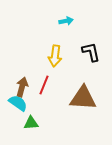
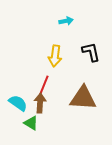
brown arrow: moved 18 px right, 16 px down; rotated 12 degrees counterclockwise
green triangle: rotated 35 degrees clockwise
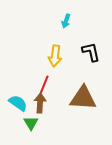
cyan arrow: rotated 120 degrees clockwise
green triangle: rotated 28 degrees clockwise
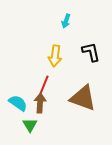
brown triangle: rotated 16 degrees clockwise
green triangle: moved 1 px left, 2 px down
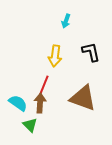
green triangle: rotated 14 degrees counterclockwise
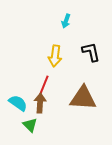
brown triangle: rotated 16 degrees counterclockwise
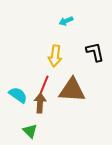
cyan arrow: rotated 48 degrees clockwise
black L-shape: moved 4 px right
brown triangle: moved 11 px left, 8 px up
cyan semicircle: moved 8 px up
green triangle: moved 6 px down
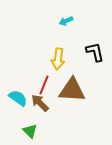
yellow arrow: moved 3 px right, 3 px down
cyan semicircle: moved 3 px down
brown arrow: rotated 48 degrees counterclockwise
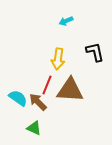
red line: moved 3 px right
brown triangle: moved 2 px left
brown arrow: moved 2 px left, 1 px up
green triangle: moved 4 px right, 3 px up; rotated 21 degrees counterclockwise
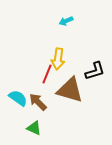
black L-shape: moved 19 px down; rotated 85 degrees clockwise
red line: moved 11 px up
brown triangle: rotated 12 degrees clockwise
